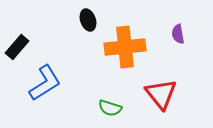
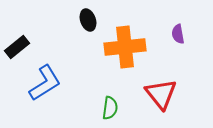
black rectangle: rotated 10 degrees clockwise
green semicircle: rotated 100 degrees counterclockwise
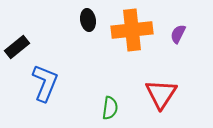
black ellipse: rotated 10 degrees clockwise
purple semicircle: rotated 36 degrees clockwise
orange cross: moved 7 px right, 17 px up
blue L-shape: rotated 36 degrees counterclockwise
red triangle: rotated 12 degrees clockwise
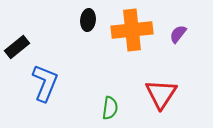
black ellipse: rotated 15 degrees clockwise
purple semicircle: rotated 12 degrees clockwise
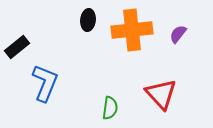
red triangle: rotated 16 degrees counterclockwise
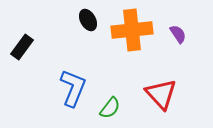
black ellipse: rotated 35 degrees counterclockwise
purple semicircle: rotated 108 degrees clockwise
black rectangle: moved 5 px right; rotated 15 degrees counterclockwise
blue L-shape: moved 28 px right, 5 px down
green semicircle: rotated 30 degrees clockwise
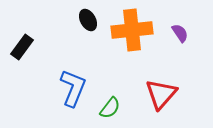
purple semicircle: moved 2 px right, 1 px up
red triangle: rotated 24 degrees clockwise
